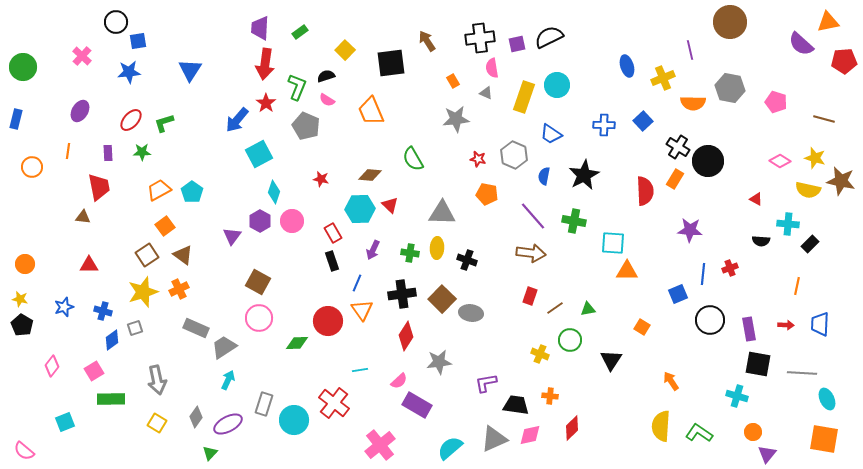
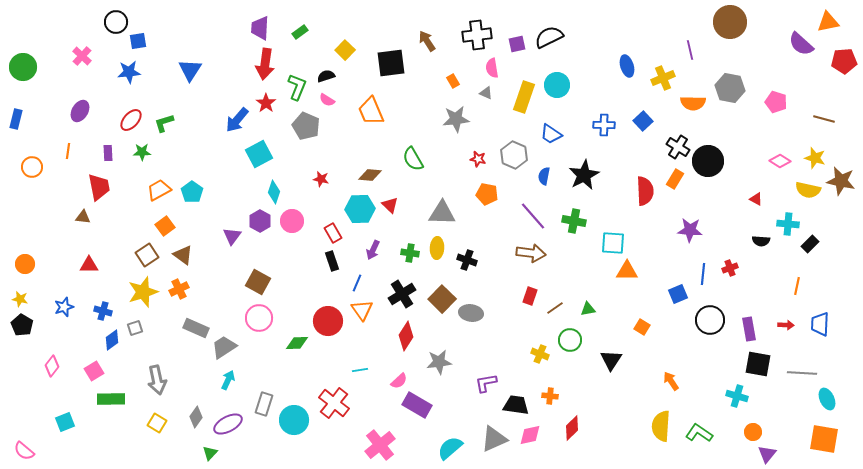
black cross at (480, 38): moved 3 px left, 3 px up
black cross at (402, 294): rotated 24 degrees counterclockwise
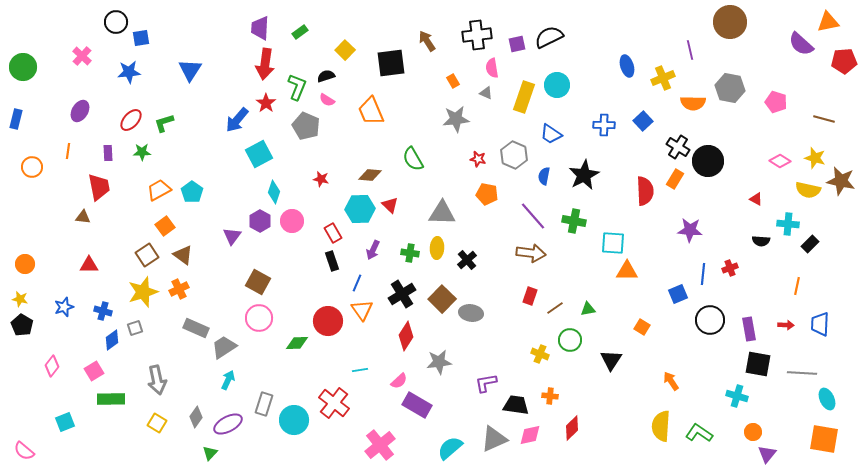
blue square at (138, 41): moved 3 px right, 3 px up
black cross at (467, 260): rotated 30 degrees clockwise
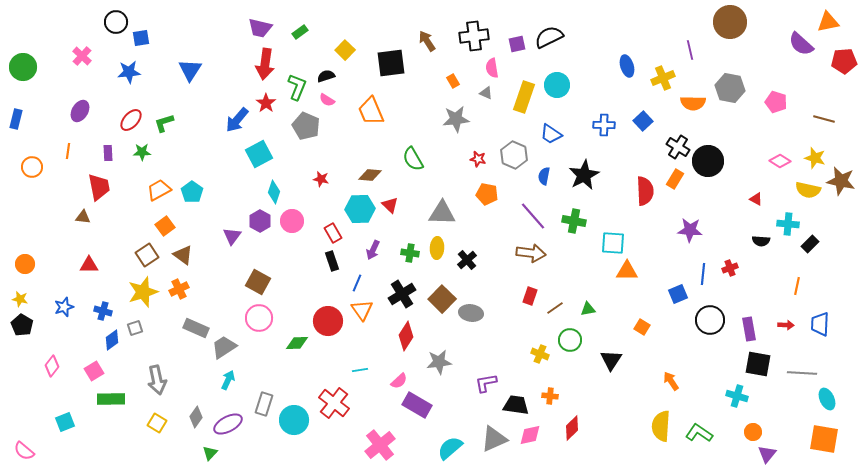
purple trapezoid at (260, 28): rotated 80 degrees counterclockwise
black cross at (477, 35): moved 3 px left, 1 px down
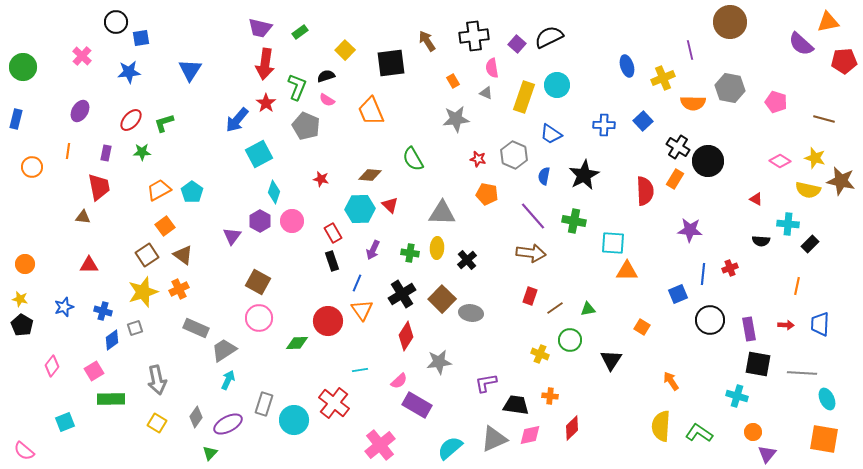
purple square at (517, 44): rotated 36 degrees counterclockwise
purple rectangle at (108, 153): moved 2 px left; rotated 14 degrees clockwise
gray trapezoid at (224, 347): moved 3 px down
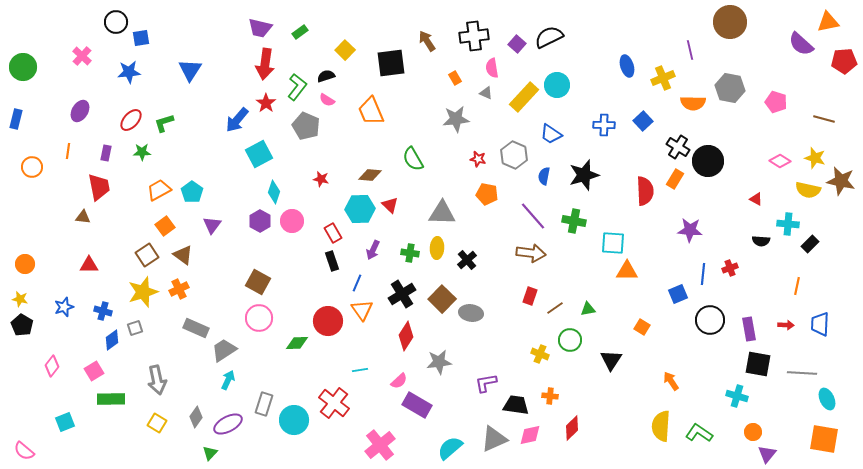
orange rectangle at (453, 81): moved 2 px right, 3 px up
green L-shape at (297, 87): rotated 16 degrees clockwise
yellow rectangle at (524, 97): rotated 24 degrees clockwise
black star at (584, 175): rotated 12 degrees clockwise
purple triangle at (232, 236): moved 20 px left, 11 px up
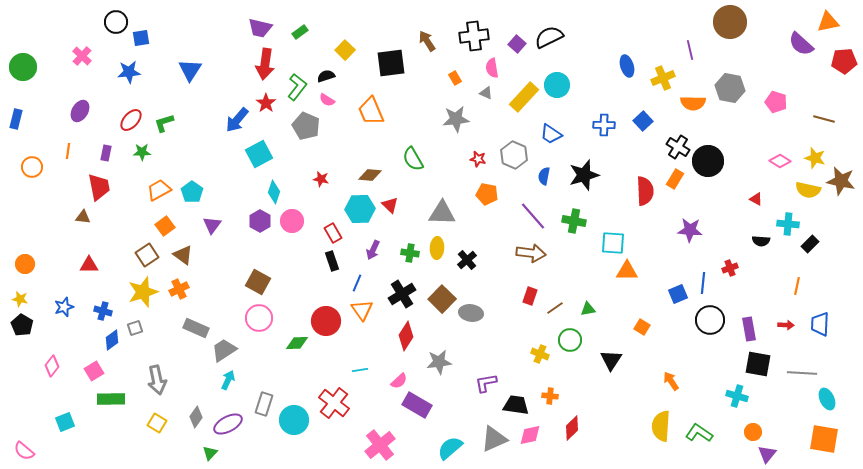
blue line at (703, 274): moved 9 px down
red circle at (328, 321): moved 2 px left
